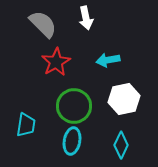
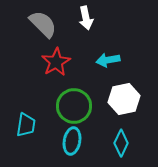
cyan diamond: moved 2 px up
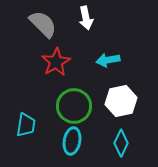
white hexagon: moved 3 px left, 2 px down
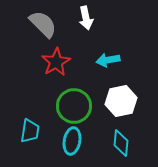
cyan trapezoid: moved 4 px right, 6 px down
cyan diamond: rotated 20 degrees counterclockwise
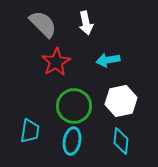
white arrow: moved 5 px down
cyan diamond: moved 2 px up
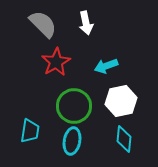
cyan arrow: moved 2 px left, 6 px down; rotated 10 degrees counterclockwise
cyan diamond: moved 3 px right, 2 px up
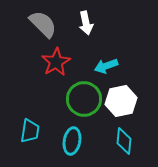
green circle: moved 10 px right, 7 px up
cyan diamond: moved 2 px down
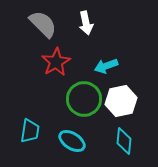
cyan ellipse: rotated 68 degrees counterclockwise
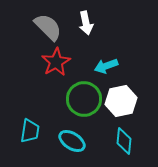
gray semicircle: moved 5 px right, 3 px down
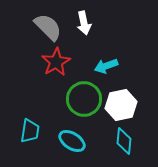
white arrow: moved 2 px left
white hexagon: moved 4 px down
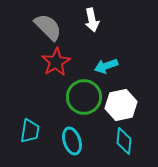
white arrow: moved 8 px right, 3 px up
green circle: moved 2 px up
cyan ellipse: rotated 40 degrees clockwise
